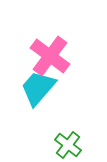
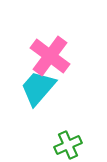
green cross: rotated 28 degrees clockwise
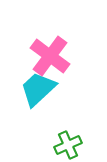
cyan trapezoid: moved 1 px down; rotated 6 degrees clockwise
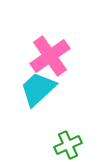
pink cross: rotated 18 degrees clockwise
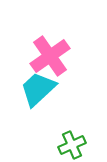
green cross: moved 4 px right
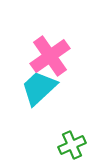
cyan trapezoid: moved 1 px right, 1 px up
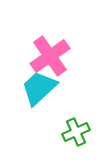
green cross: moved 4 px right, 13 px up
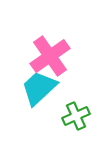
green cross: moved 16 px up
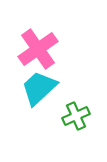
pink cross: moved 12 px left, 7 px up
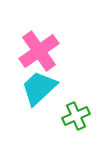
pink cross: moved 1 px right, 2 px down
